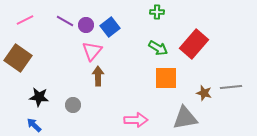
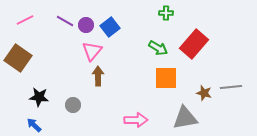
green cross: moved 9 px right, 1 px down
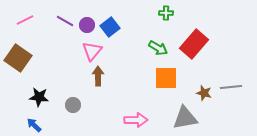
purple circle: moved 1 px right
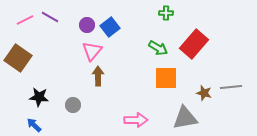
purple line: moved 15 px left, 4 px up
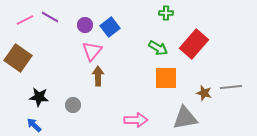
purple circle: moved 2 px left
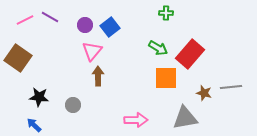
red rectangle: moved 4 px left, 10 px down
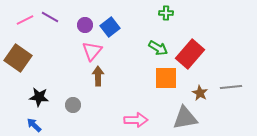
brown star: moved 4 px left; rotated 14 degrees clockwise
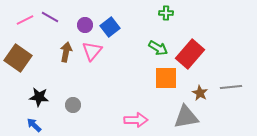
brown arrow: moved 32 px left, 24 px up; rotated 12 degrees clockwise
gray triangle: moved 1 px right, 1 px up
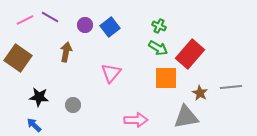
green cross: moved 7 px left, 13 px down; rotated 24 degrees clockwise
pink triangle: moved 19 px right, 22 px down
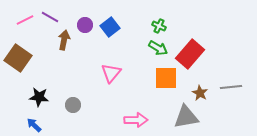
brown arrow: moved 2 px left, 12 px up
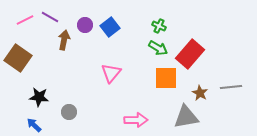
gray circle: moved 4 px left, 7 px down
